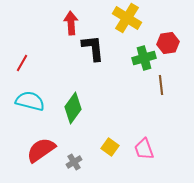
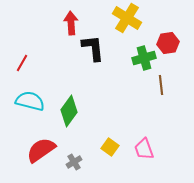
green diamond: moved 4 px left, 3 px down
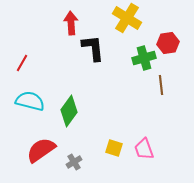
yellow square: moved 4 px right, 1 px down; rotated 18 degrees counterclockwise
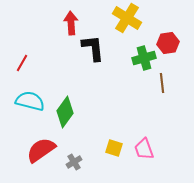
brown line: moved 1 px right, 2 px up
green diamond: moved 4 px left, 1 px down
